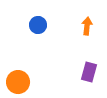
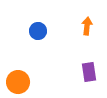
blue circle: moved 6 px down
purple rectangle: rotated 24 degrees counterclockwise
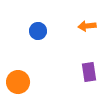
orange arrow: rotated 102 degrees counterclockwise
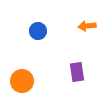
purple rectangle: moved 12 px left
orange circle: moved 4 px right, 1 px up
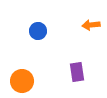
orange arrow: moved 4 px right, 1 px up
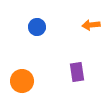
blue circle: moved 1 px left, 4 px up
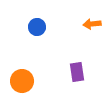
orange arrow: moved 1 px right, 1 px up
